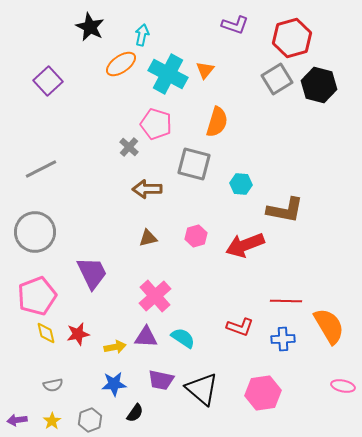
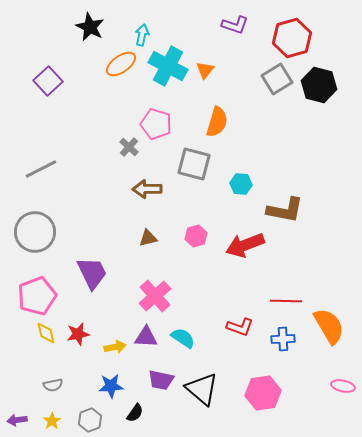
cyan cross at (168, 74): moved 8 px up
blue star at (114, 384): moved 3 px left, 2 px down
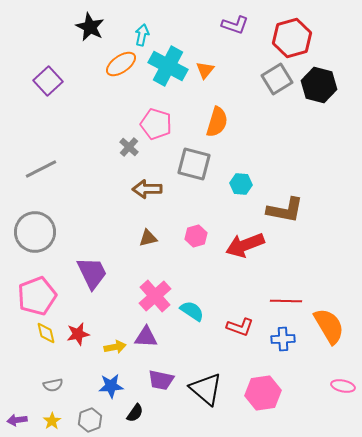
cyan semicircle at (183, 338): moved 9 px right, 27 px up
black triangle at (202, 389): moved 4 px right
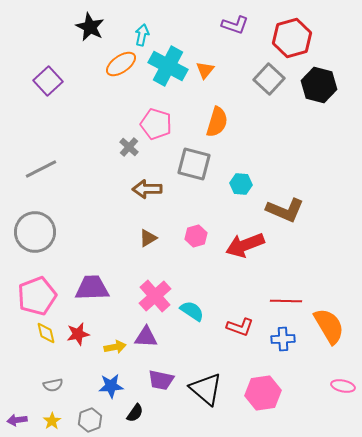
gray square at (277, 79): moved 8 px left; rotated 16 degrees counterclockwise
brown L-shape at (285, 210): rotated 12 degrees clockwise
brown triangle at (148, 238): rotated 18 degrees counterclockwise
purple trapezoid at (92, 273): moved 15 px down; rotated 66 degrees counterclockwise
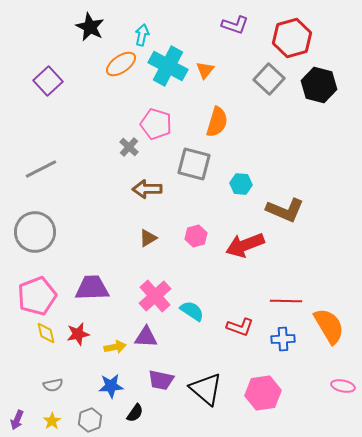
purple arrow at (17, 420): rotated 60 degrees counterclockwise
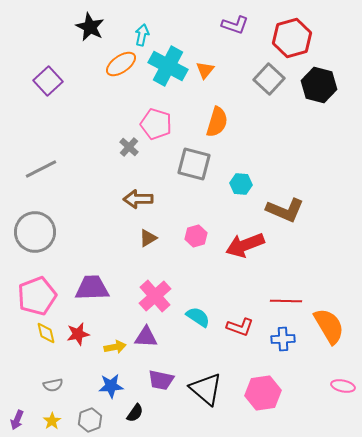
brown arrow at (147, 189): moved 9 px left, 10 px down
cyan semicircle at (192, 311): moved 6 px right, 6 px down
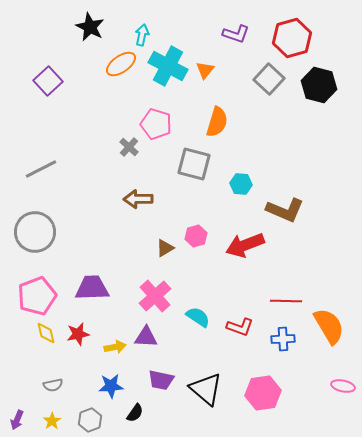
purple L-shape at (235, 25): moved 1 px right, 9 px down
brown triangle at (148, 238): moved 17 px right, 10 px down
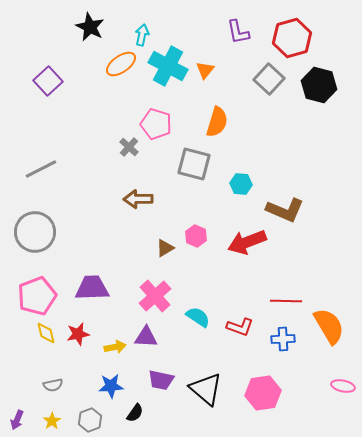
purple L-shape at (236, 34): moved 2 px right, 2 px up; rotated 60 degrees clockwise
pink hexagon at (196, 236): rotated 20 degrees counterclockwise
red arrow at (245, 245): moved 2 px right, 3 px up
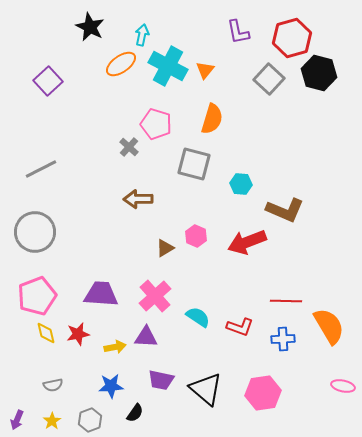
black hexagon at (319, 85): moved 12 px up
orange semicircle at (217, 122): moved 5 px left, 3 px up
purple trapezoid at (92, 288): moved 9 px right, 6 px down; rotated 6 degrees clockwise
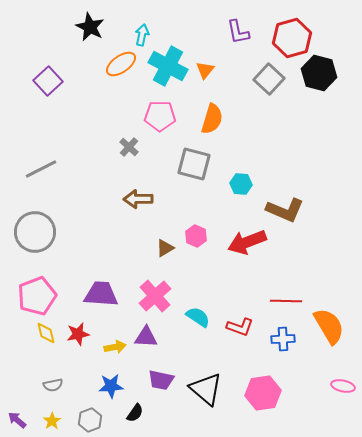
pink pentagon at (156, 124): moved 4 px right, 8 px up; rotated 16 degrees counterclockwise
purple arrow at (17, 420): rotated 108 degrees clockwise
